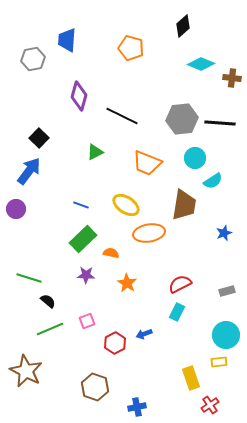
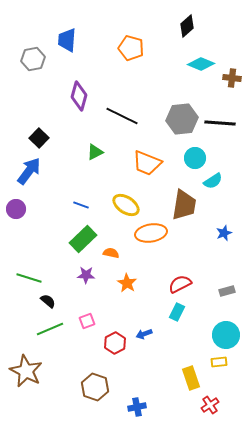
black diamond at (183, 26): moved 4 px right
orange ellipse at (149, 233): moved 2 px right
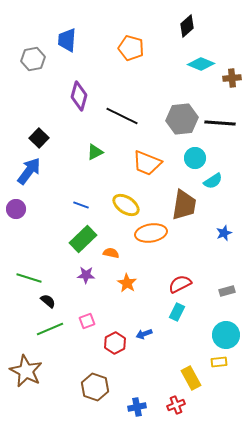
brown cross at (232, 78): rotated 12 degrees counterclockwise
yellow rectangle at (191, 378): rotated 10 degrees counterclockwise
red cross at (210, 405): moved 34 px left; rotated 12 degrees clockwise
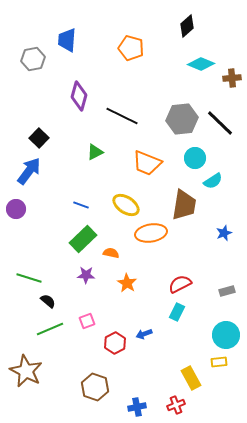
black line at (220, 123): rotated 40 degrees clockwise
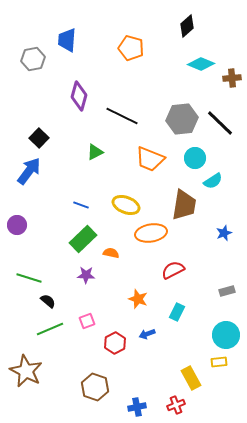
orange trapezoid at (147, 163): moved 3 px right, 4 px up
yellow ellipse at (126, 205): rotated 12 degrees counterclockwise
purple circle at (16, 209): moved 1 px right, 16 px down
orange star at (127, 283): moved 11 px right, 16 px down; rotated 12 degrees counterclockwise
red semicircle at (180, 284): moved 7 px left, 14 px up
blue arrow at (144, 334): moved 3 px right
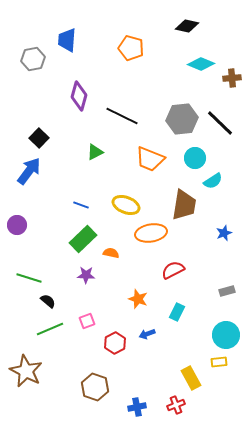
black diamond at (187, 26): rotated 55 degrees clockwise
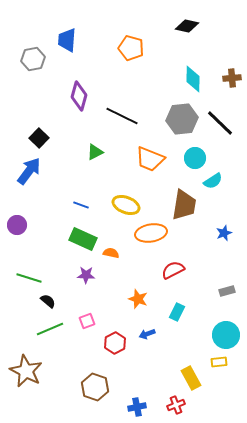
cyan diamond at (201, 64): moved 8 px left, 15 px down; rotated 68 degrees clockwise
green rectangle at (83, 239): rotated 68 degrees clockwise
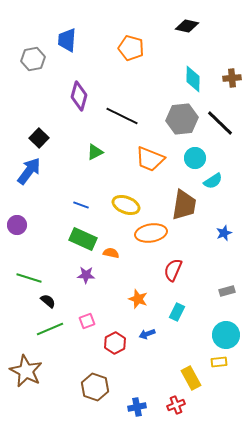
red semicircle at (173, 270): rotated 40 degrees counterclockwise
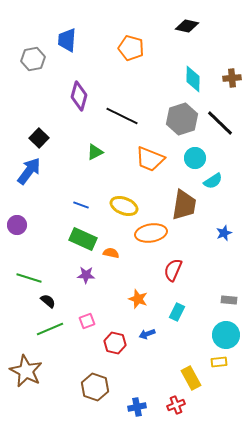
gray hexagon at (182, 119): rotated 12 degrees counterclockwise
yellow ellipse at (126, 205): moved 2 px left, 1 px down
gray rectangle at (227, 291): moved 2 px right, 9 px down; rotated 21 degrees clockwise
red hexagon at (115, 343): rotated 20 degrees counterclockwise
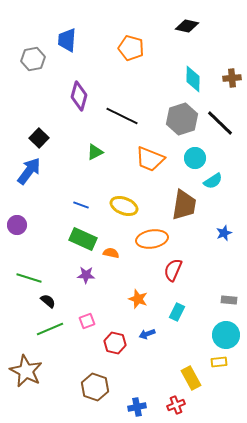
orange ellipse at (151, 233): moved 1 px right, 6 px down
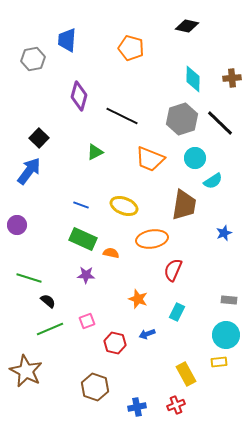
yellow rectangle at (191, 378): moved 5 px left, 4 px up
